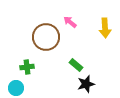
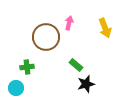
pink arrow: moved 1 px left, 1 px down; rotated 64 degrees clockwise
yellow arrow: rotated 18 degrees counterclockwise
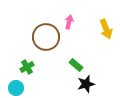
pink arrow: moved 1 px up
yellow arrow: moved 1 px right, 1 px down
green cross: rotated 24 degrees counterclockwise
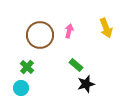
pink arrow: moved 9 px down
yellow arrow: moved 1 px up
brown circle: moved 6 px left, 2 px up
green cross: rotated 16 degrees counterclockwise
cyan circle: moved 5 px right
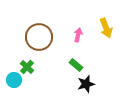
pink arrow: moved 9 px right, 4 px down
brown circle: moved 1 px left, 2 px down
cyan circle: moved 7 px left, 8 px up
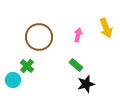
green cross: moved 1 px up
cyan circle: moved 1 px left
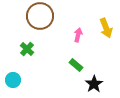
brown circle: moved 1 px right, 21 px up
green cross: moved 17 px up
black star: moved 8 px right; rotated 18 degrees counterclockwise
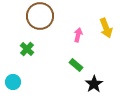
cyan circle: moved 2 px down
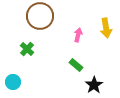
yellow arrow: rotated 12 degrees clockwise
black star: moved 1 px down
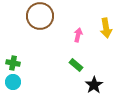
green cross: moved 14 px left, 14 px down; rotated 32 degrees counterclockwise
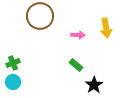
pink arrow: rotated 80 degrees clockwise
green cross: rotated 32 degrees counterclockwise
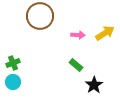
yellow arrow: moved 1 px left, 5 px down; rotated 114 degrees counterclockwise
